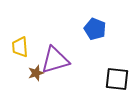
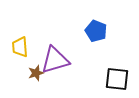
blue pentagon: moved 1 px right, 2 px down
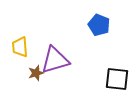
blue pentagon: moved 3 px right, 6 px up
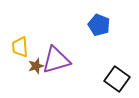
purple triangle: moved 1 px right
brown star: moved 7 px up
black square: rotated 30 degrees clockwise
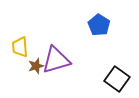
blue pentagon: rotated 10 degrees clockwise
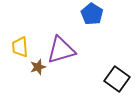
blue pentagon: moved 7 px left, 11 px up
purple triangle: moved 5 px right, 10 px up
brown star: moved 2 px right, 1 px down
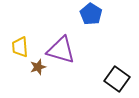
blue pentagon: moved 1 px left
purple triangle: rotated 32 degrees clockwise
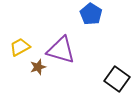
yellow trapezoid: rotated 65 degrees clockwise
